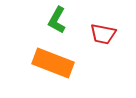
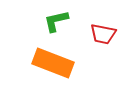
green L-shape: moved 1 px left, 1 px down; rotated 48 degrees clockwise
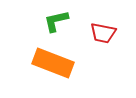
red trapezoid: moved 1 px up
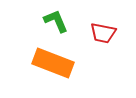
green L-shape: rotated 80 degrees clockwise
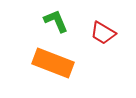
red trapezoid: rotated 20 degrees clockwise
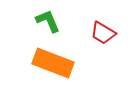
green L-shape: moved 8 px left
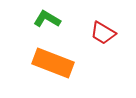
green L-shape: moved 1 px left, 2 px up; rotated 36 degrees counterclockwise
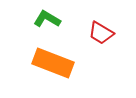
red trapezoid: moved 2 px left
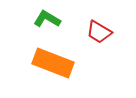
red trapezoid: moved 2 px left, 1 px up
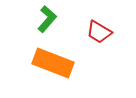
green L-shape: rotated 100 degrees clockwise
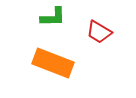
green L-shape: moved 6 px right, 2 px up; rotated 48 degrees clockwise
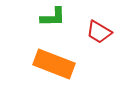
orange rectangle: moved 1 px right, 1 px down
